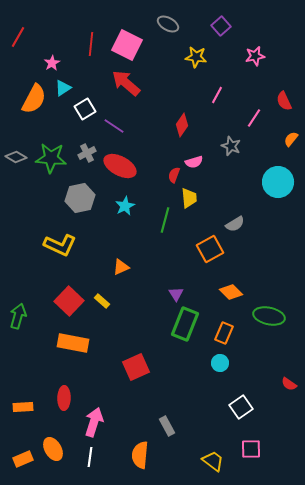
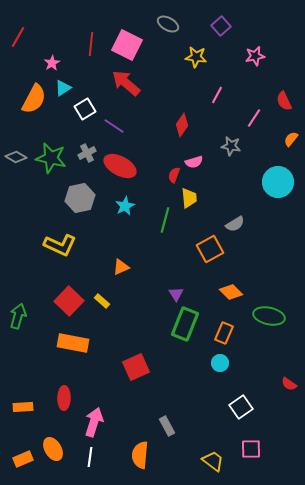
gray star at (231, 146): rotated 12 degrees counterclockwise
green star at (51, 158): rotated 8 degrees clockwise
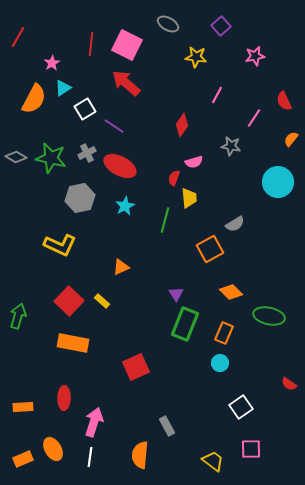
red semicircle at (174, 175): moved 3 px down
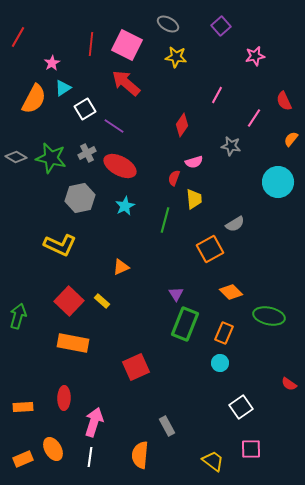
yellow star at (196, 57): moved 20 px left
yellow trapezoid at (189, 198): moved 5 px right, 1 px down
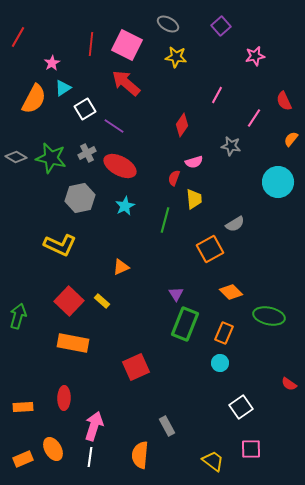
pink arrow at (94, 422): moved 4 px down
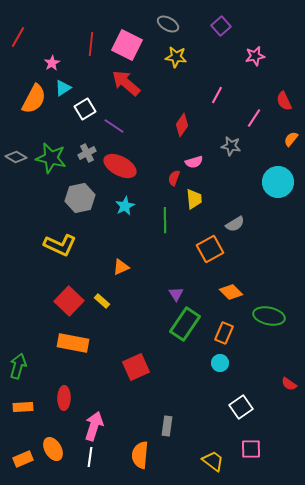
green line at (165, 220): rotated 15 degrees counterclockwise
green arrow at (18, 316): moved 50 px down
green rectangle at (185, 324): rotated 12 degrees clockwise
gray rectangle at (167, 426): rotated 36 degrees clockwise
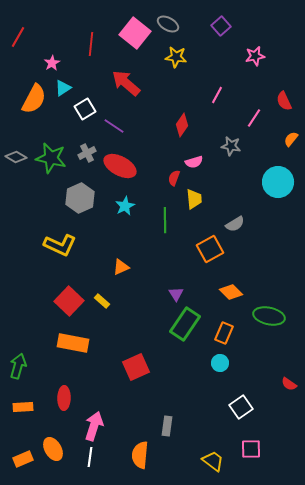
pink square at (127, 45): moved 8 px right, 12 px up; rotated 12 degrees clockwise
gray hexagon at (80, 198): rotated 12 degrees counterclockwise
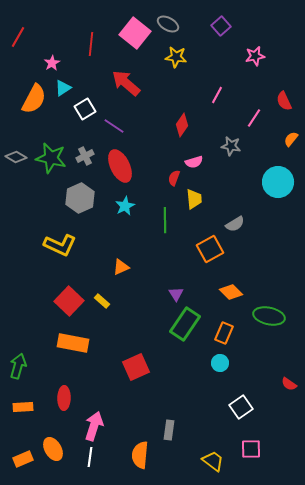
gray cross at (87, 153): moved 2 px left, 3 px down
red ellipse at (120, 166): rotated 36 degrees clockwise
gray rectangle at (167, 426): moved 2 px right, 4 px down
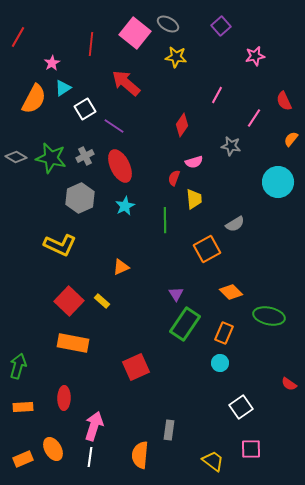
orange square at (210, 249): moved 3 px left
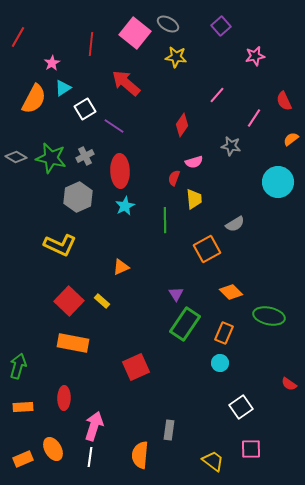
pink line at (217, 95): rotated 12 degrees clockwise
orange semicircle at (291, 139): rotated 14 degrees clockwise
red ellipse at (120, 166): moved 5 px down; rotated 24 degrees clockwise
gray hexagon at (80, 198): moved 2 px left, 1 px up
